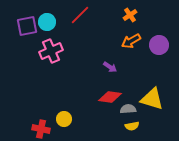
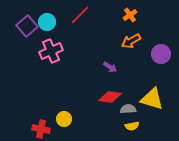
purple square: rotated 30 degrees counterclockwise
purple circle: moved 2 px right, 9 px down
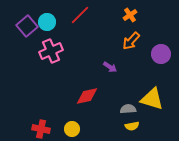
orange arrow: rotated 18 degrees counterclockwise
red diamond: moved 23 px left, 1 px up; rotated 20 degrees counterclockwise
yellow circle: moved 8 px right, 10 px down
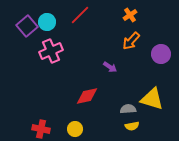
yellow circle: moved 3 px right
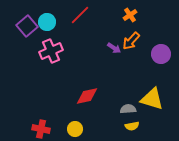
purple arrow: moved 4 px right, 19 px up
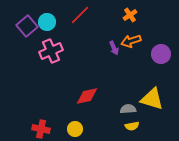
orange arrow: rotated 30 degrees clockwise
purple arrow: rotated 32 degrees clockwise
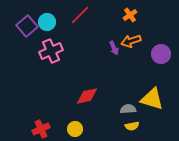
red cross: rotated 36 degrees counterclockwise
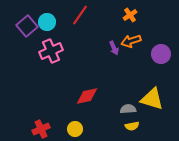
red line: rotated 10 degrees counterclockwise
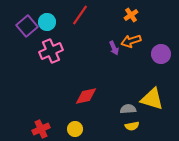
orange cross: moved 1 px right
red diamond: moved 1 px left
